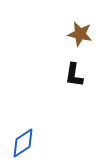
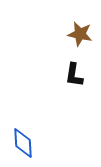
blue diamond: rotated 60 degrees counterclockwise
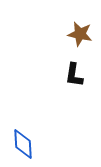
blue diamond: moved 1 px down
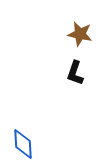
black L-shape: moved 1 px right, 2 px up; rotated 10 degrees clockwise
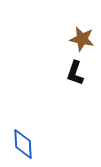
brown star: moved 2 px right, 5 px down
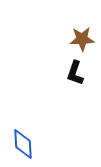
brown star: rotated 15 degrees counterclockwise
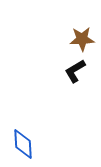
black L-shape: moved 2 px up; rotated 40 degrees clockwise
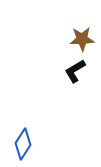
blue diamond: rotated 36 degrees clockwise
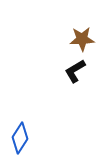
blue diamond: moved 3 px left, 6 px up
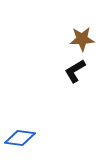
blue diamond: rotated 64 degrees clockwise
